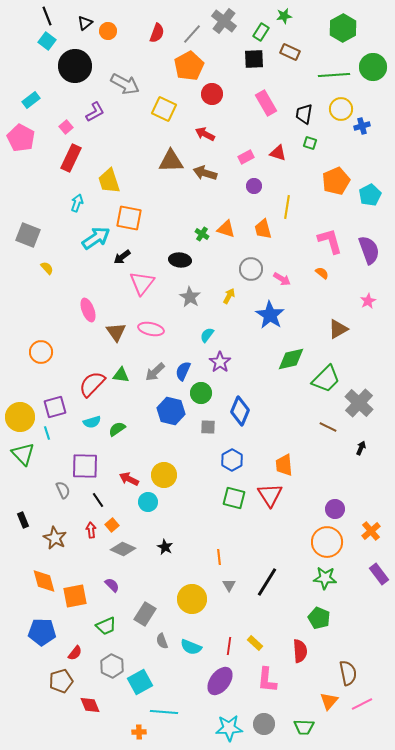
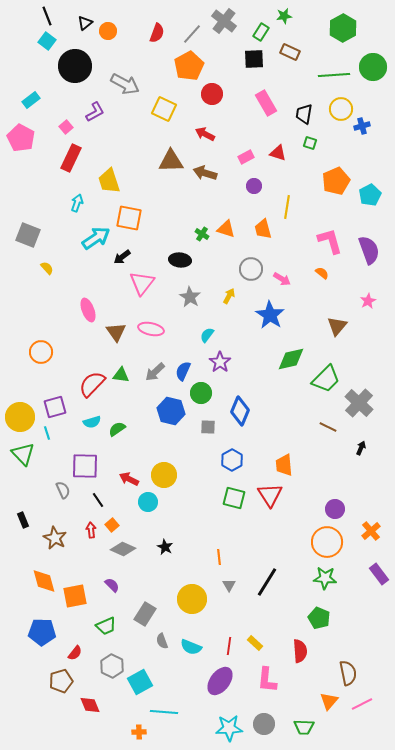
brown triangle at (338, 329): moved 1 px left, 3 px up; rotated 20 degrees counterclockwise
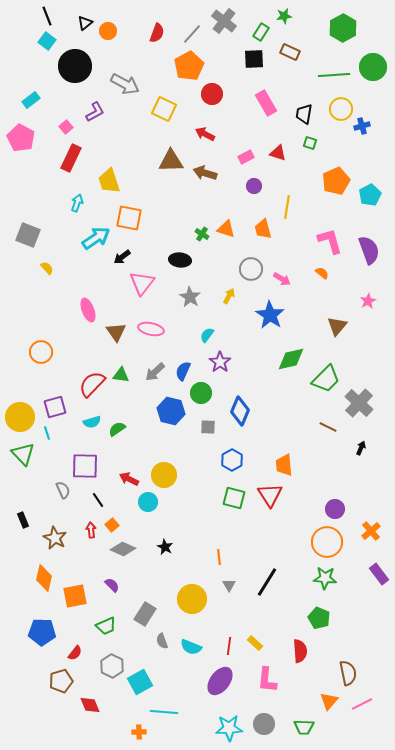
orange diamond at (44, 581): moved 3 px up; rotated 28 degrees clockwise
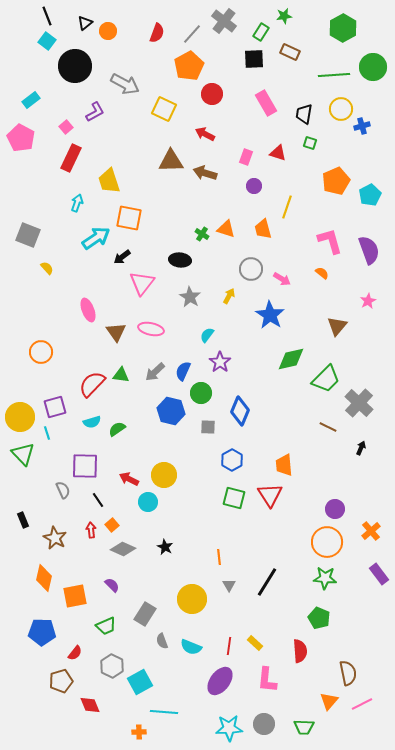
pink rectangle at (246, 157): rotated 42 degrees counterclockwise
yellow line at (287, 207): rotated 10 degrees clockwise
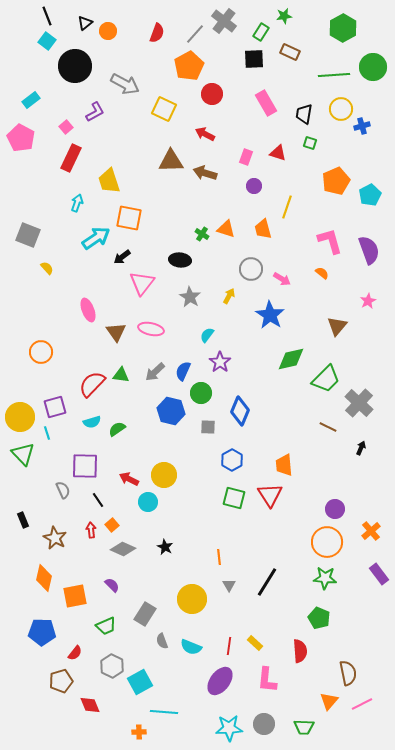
gray line at (192, 34): moved 3 px right
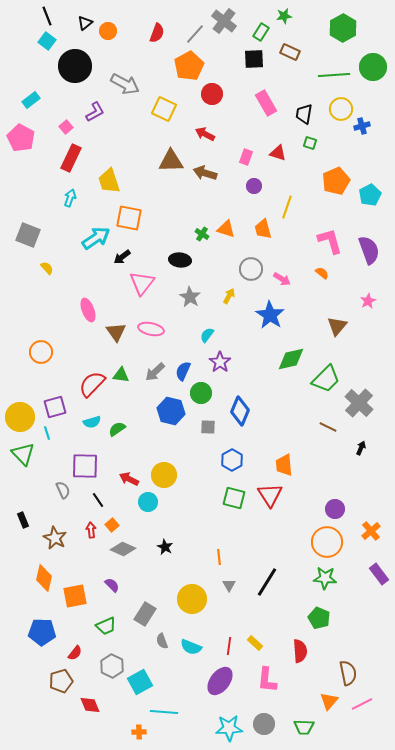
cyan arrow at (77, 203): moved 7 px left, 5 px up
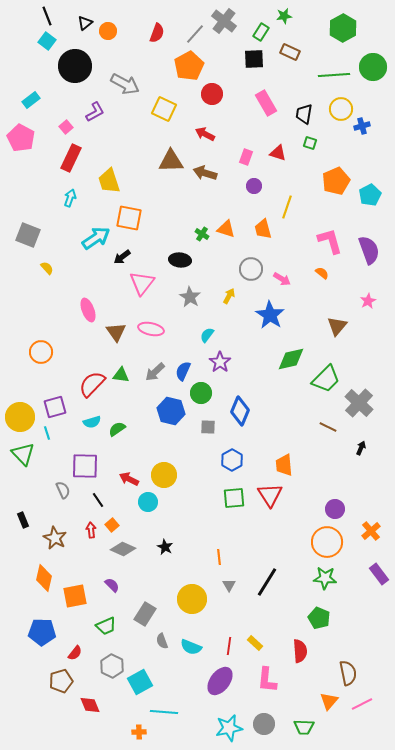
green square at (234, 498): rotated 20 degrees counterclockwise
cyan star at (229, 728): rotated 8 degrees counterclockwise
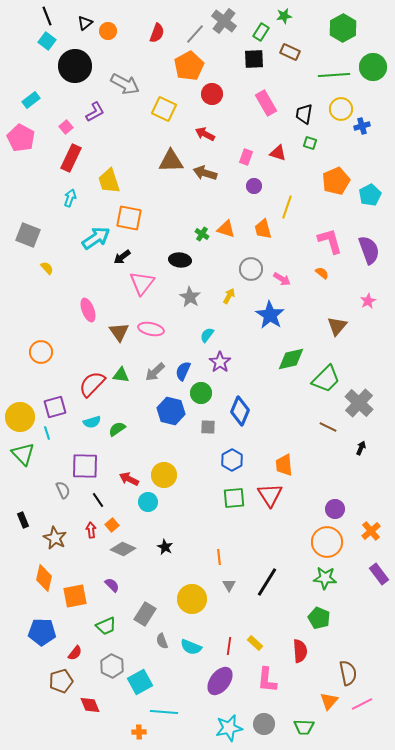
brown triangle at (116, 332): moved 3 px right
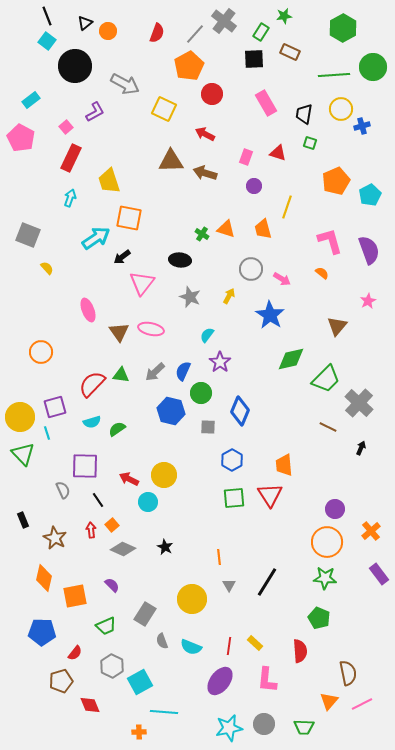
gray star at (190, 297): rotated 10 degrees counterclockwise
